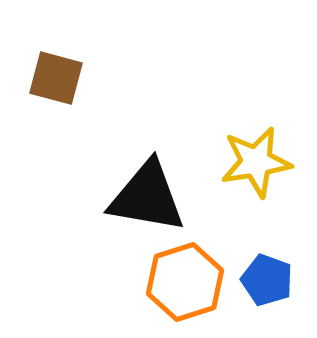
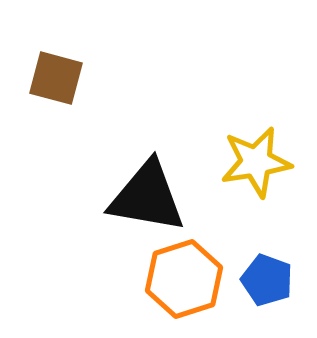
orange hexagon: moved 1 px left, 3 px up
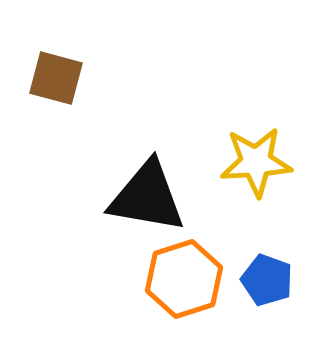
yellow star: rotated 6 degrees clockwise
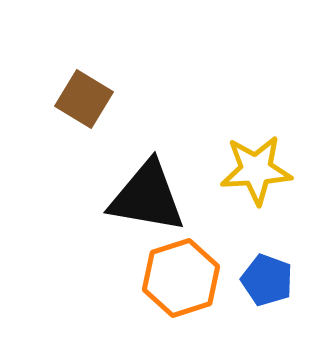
brown square: moved 28 px right, 21 px down; rotated 16 degrees clockwise
yellow star: moved 8 px down
orange hexagon: moved 3 px left, 1 px up
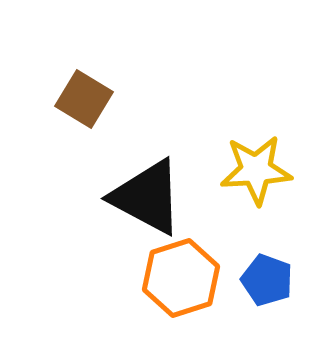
black triangle: rotated 18 degrees clockwise
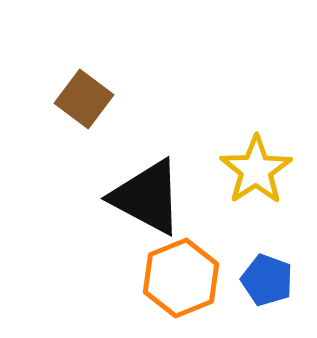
brown square: rotated 6 degrees clockwise
yellow star: rotated 30 degrees counterclockwise
orange hexagon: rotated 4 degrees counterclockwise
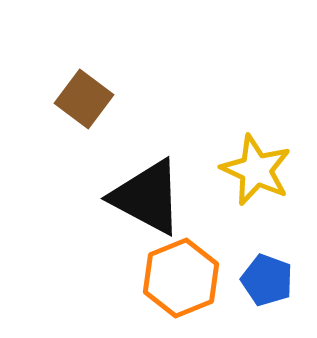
yellow star: rotated 14 degrees counterclockwise
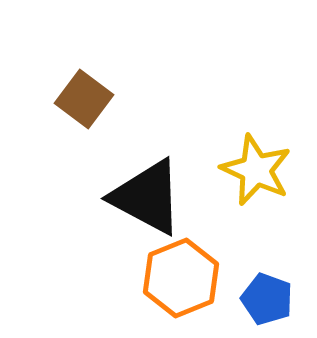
blue pentagon: moved 19 px down
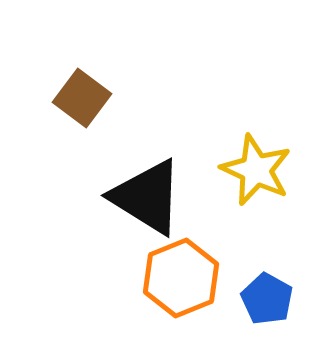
brown square: moved 2 px left, 1 px up
black triangle: rotated 4 degrees clockwise
blue pentagon: rotated 9 degrees clockwise
